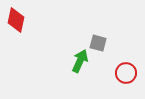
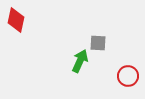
gray square: rotated 12 degrees counterclockwise
red circle: moved 2 px right, 3 px down
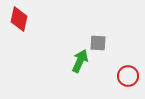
red diamond: moved 3 px right, 1 px up
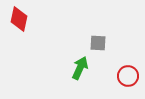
green arrow: moved 7 px down
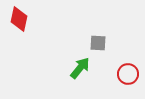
green arrow: rotated 15 degrees clockwise
red circle: moved 2 px up
